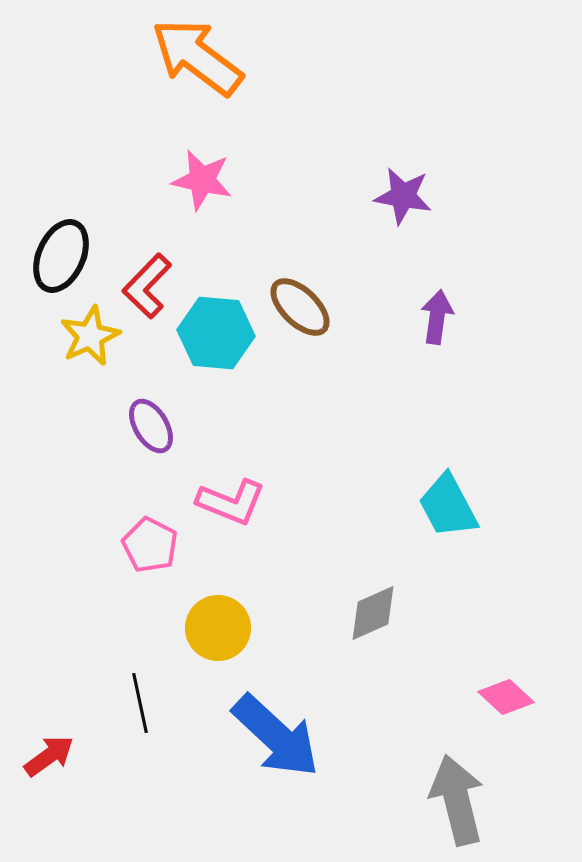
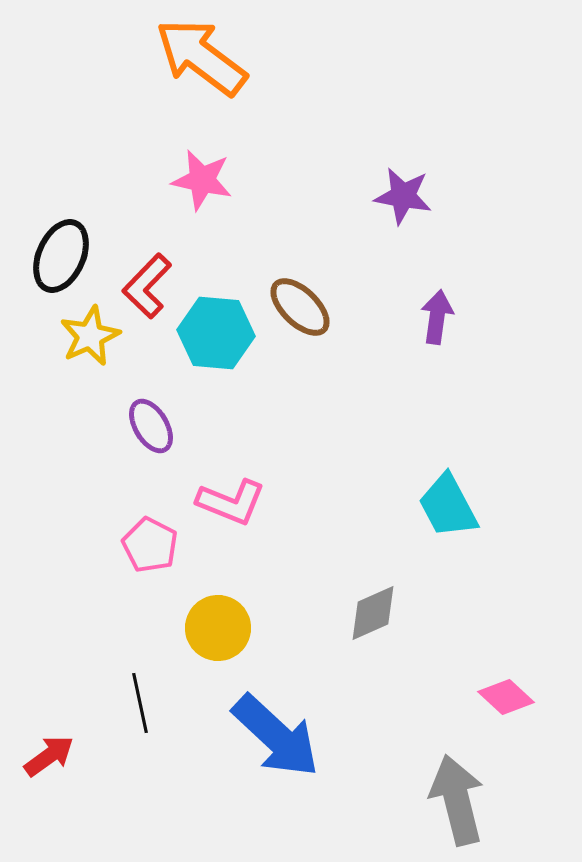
orange arrow: moved 4 px right
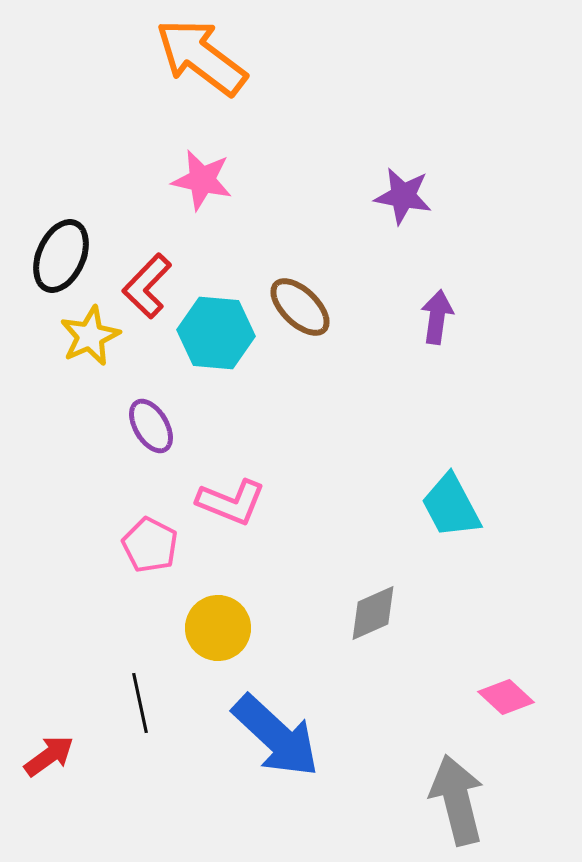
cyan trapezoid: moved 3 px right
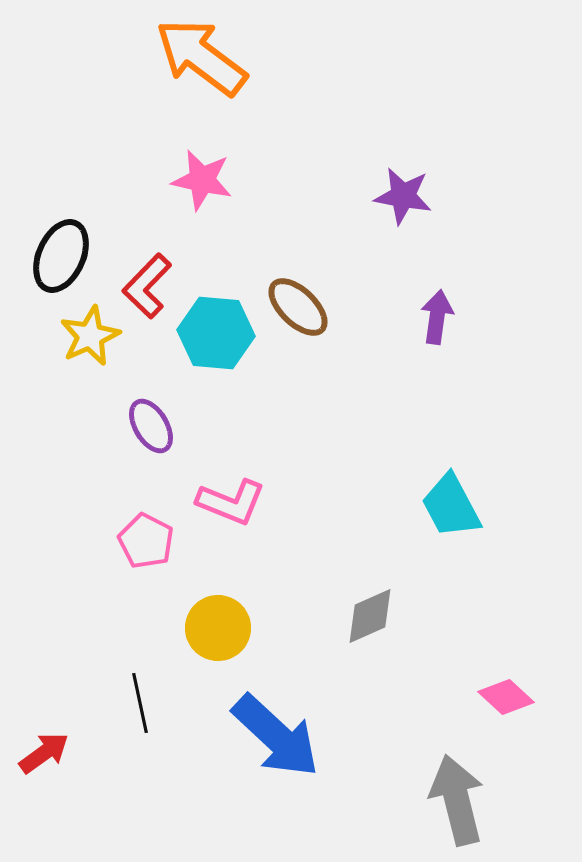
brown ellipse: moved 2 px left
pink pentagon: moved 4 px left, 4 px up
gray diamond: moved 3 px left, 3 px down
red arrow: moved 5 px left, 3 px up
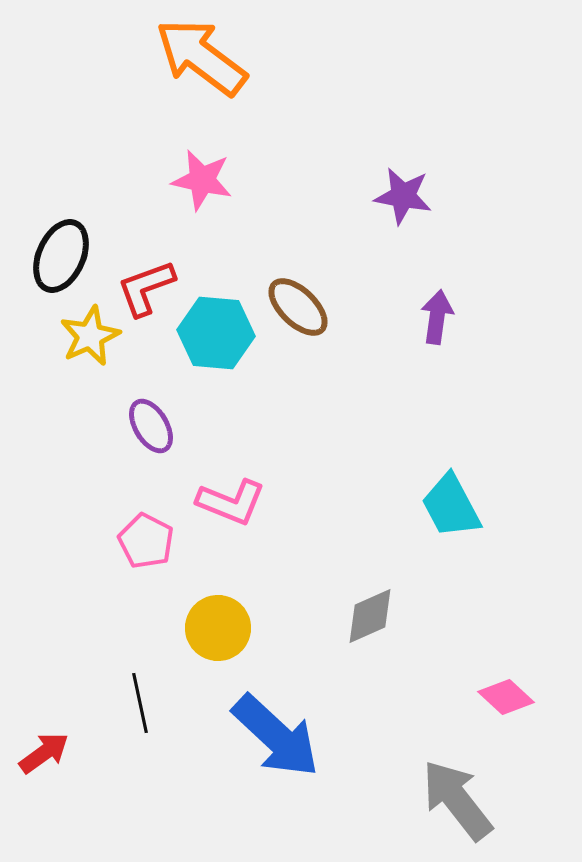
red L-shape: moved 1 px left, 2 px down; rotated 26 degrees clockwise
gray arrow: rotated 24 degrees counterclockwise
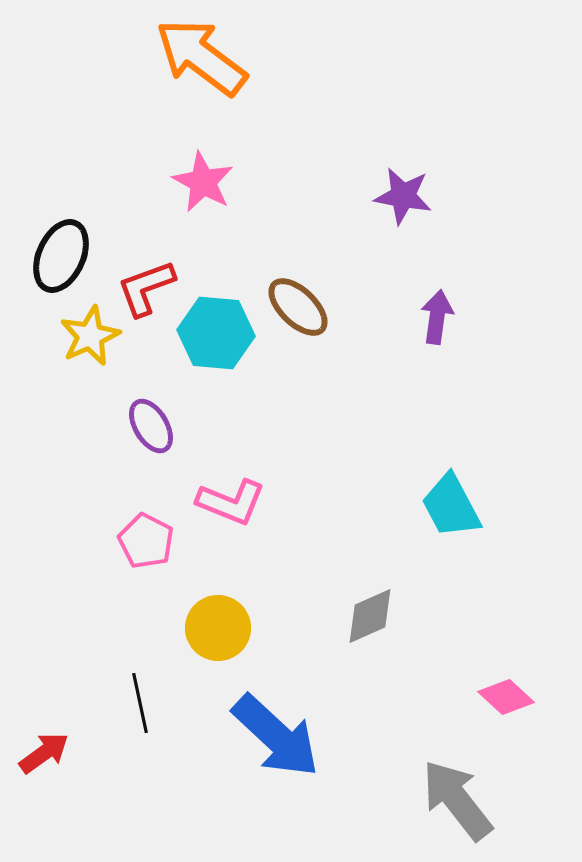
pink star: moved 1 px right, 2 px down; rotated 16 degrees clockwise
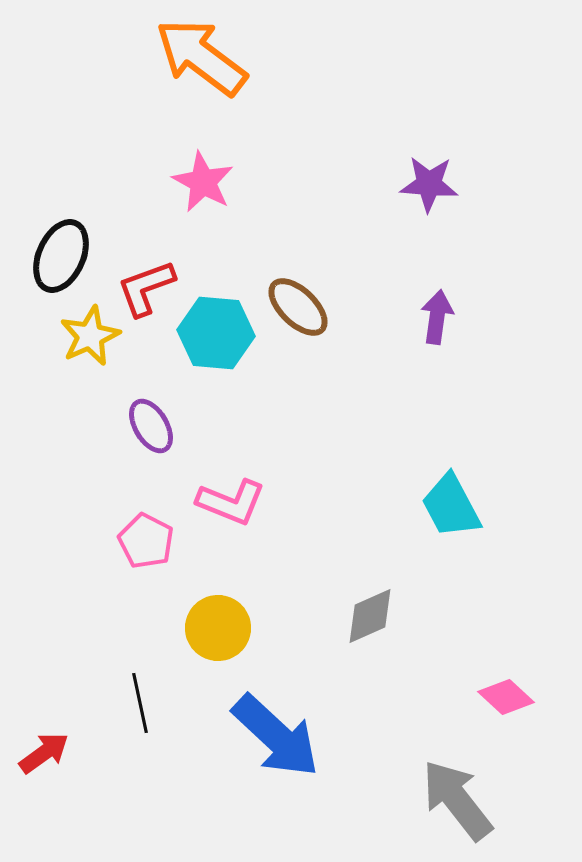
purple star: moved 26 px right, 12 px up; rotated 6 degrees counterclockwise
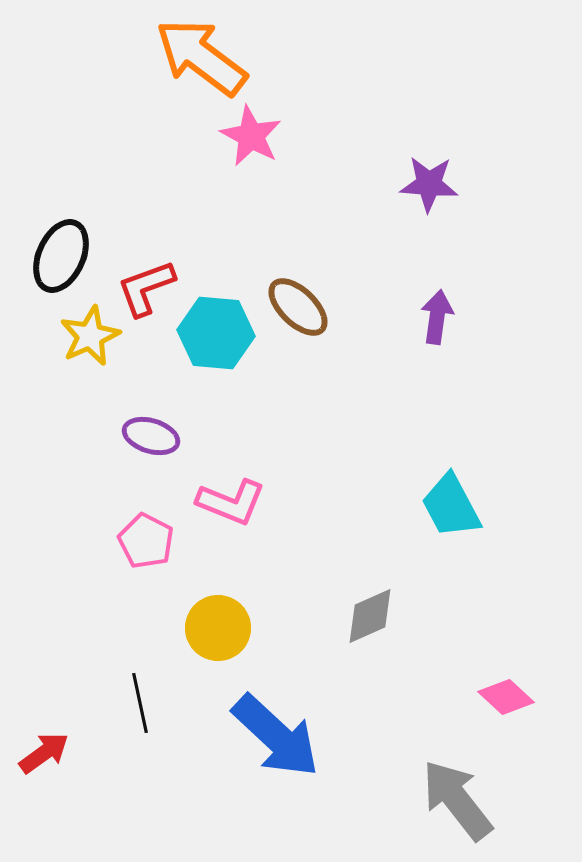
pink star: moved 48 px right, 46 px up
purple ellipse: moved 10 px down; rotated 42 degrees counterclockwise
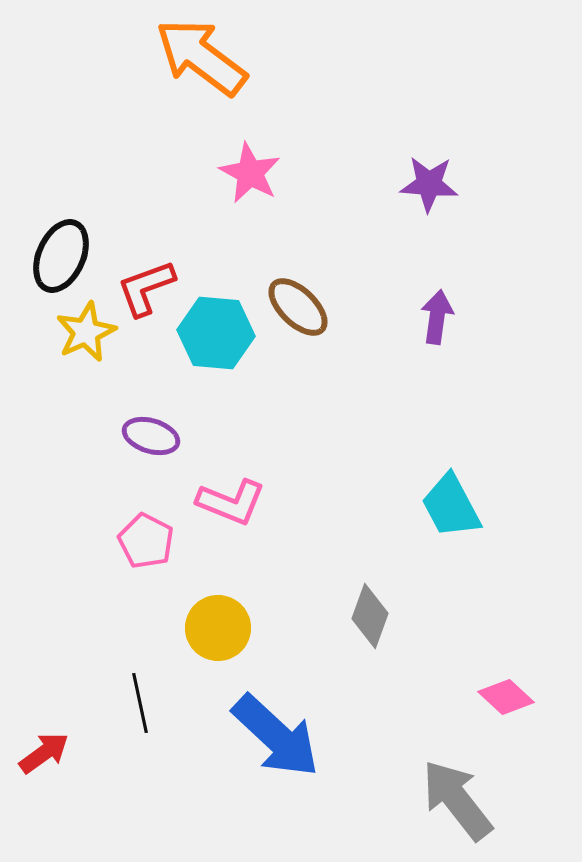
pink star: moved 1 px left, 37 px down
yellow star: moved 4 px left, 4 px up
gray diamond: rotated 46 degrees counterclockwise
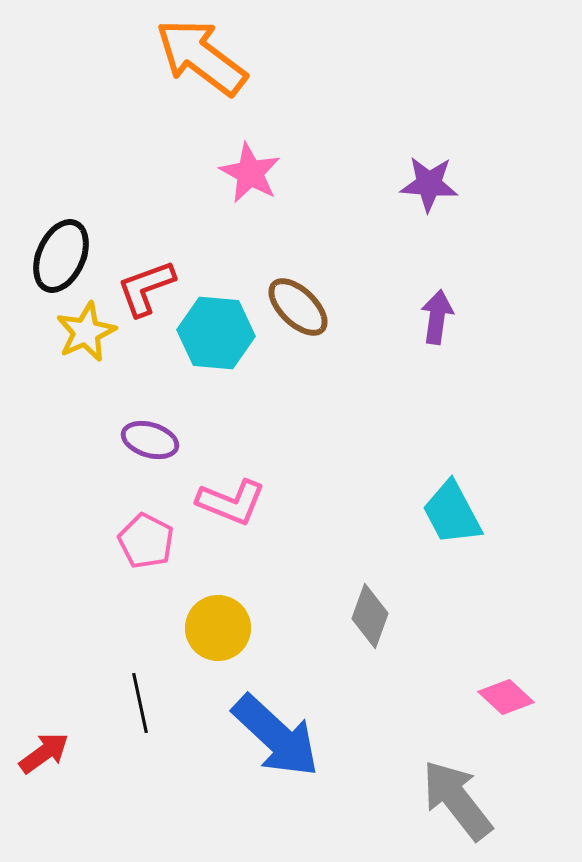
purple ellipse: moved 1 px left, 4 px down
cyan trapezoid: moved 1 px right, 7 px down
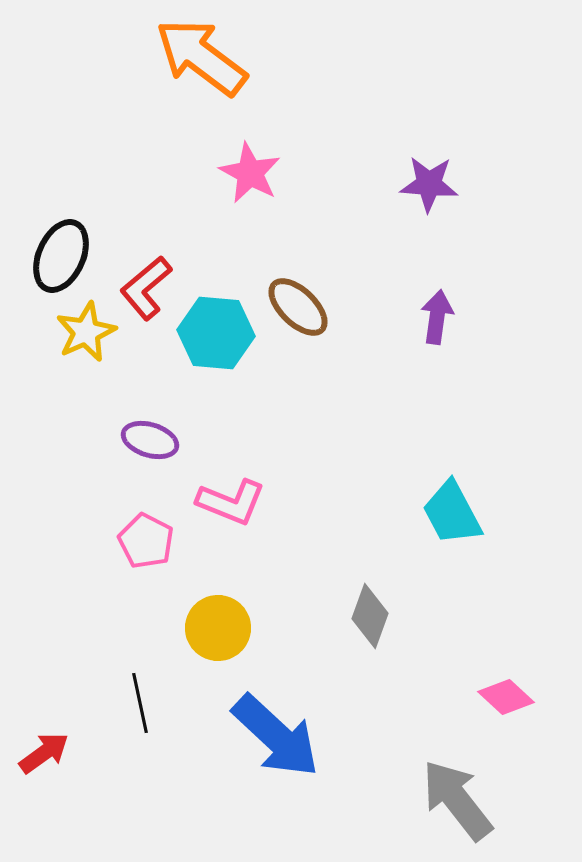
red L-shape: rotated 20 degrees counterclockwise
